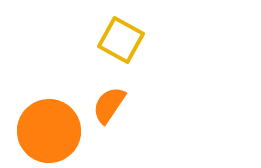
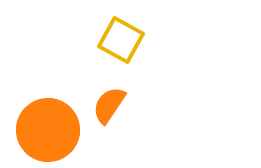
orange circle: moved 1 px left, 1 px up
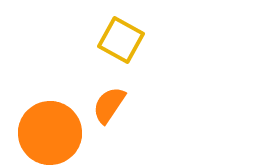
orange circle: moved 2 px right, 3 px down
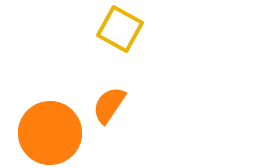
yellow square: moved 1 px left, 11 px up
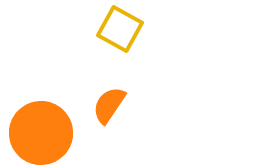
orange circle: moved 9 px left
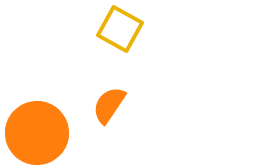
orange circle: moved 4 px left
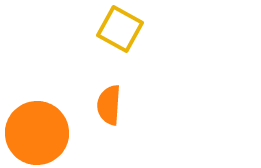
orange semicircle: rotated 30 degrees counterclockwise
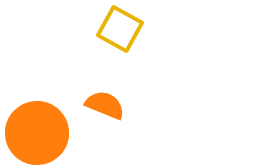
orange semicircle: moved 4 px left; rotated 108 degrees clockwise
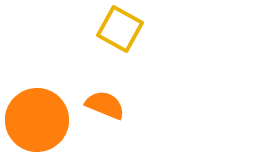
orange circle: moved 13 px up
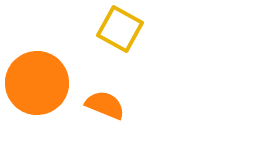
orange circle: moved 37 px up
